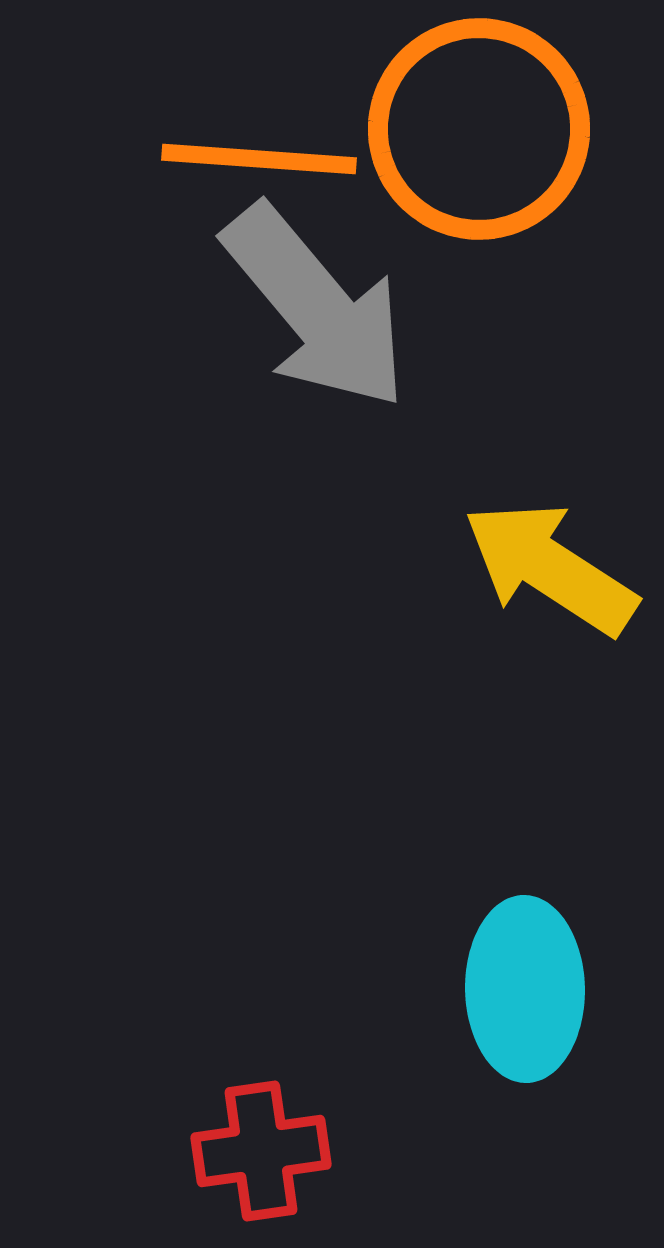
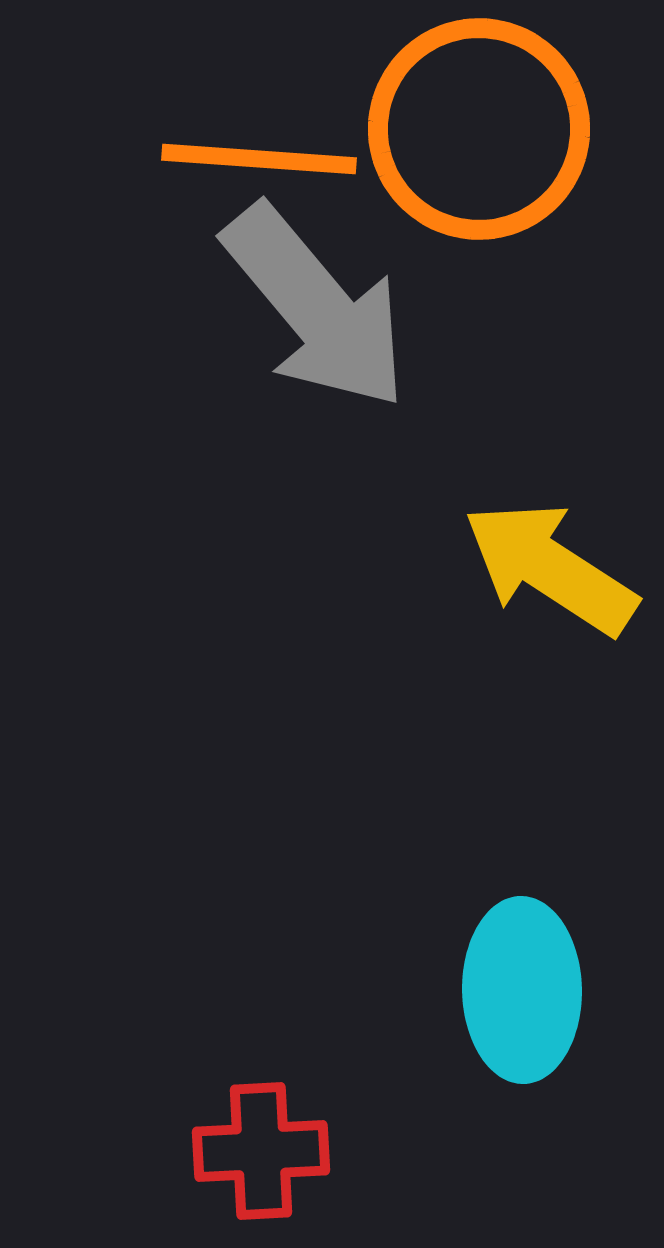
cyan ellipse: moved 3 px left, 1 px down
red cross: rotated 5 degrees clockwise
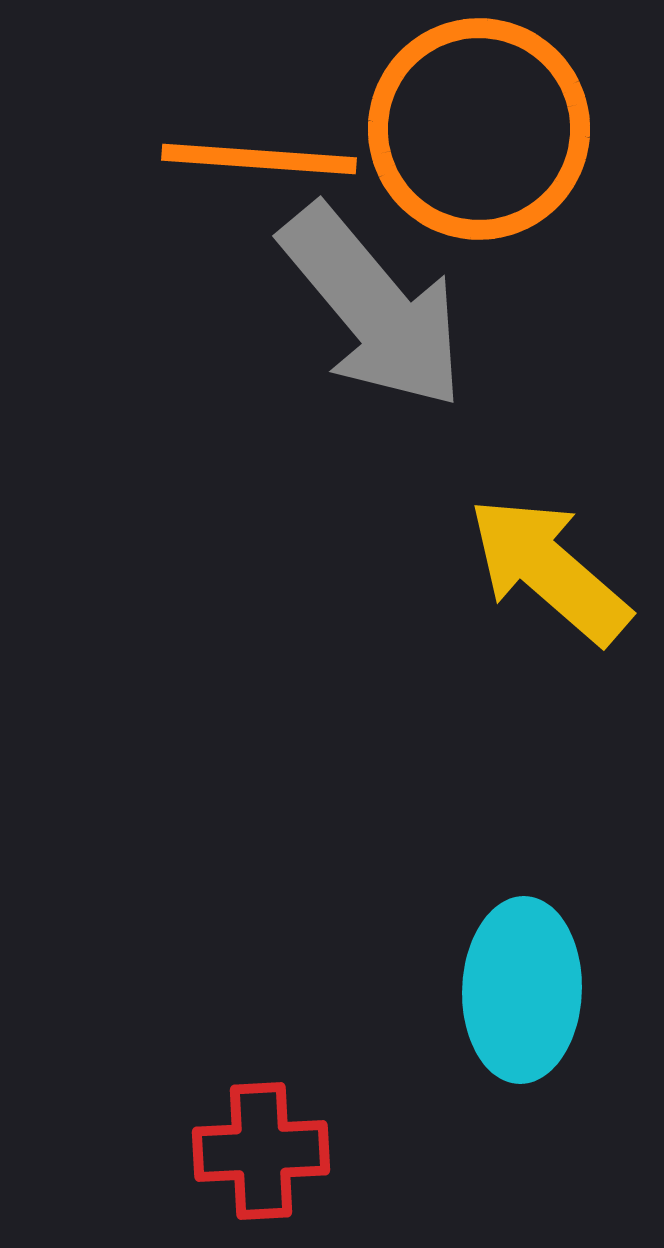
gray arrow: moved 57 px right
yellow arrow: moved 1 px left, 2 px down; rotated 8 degrees clockwise
cyan ellipse: rotated 3 degrees clockwise
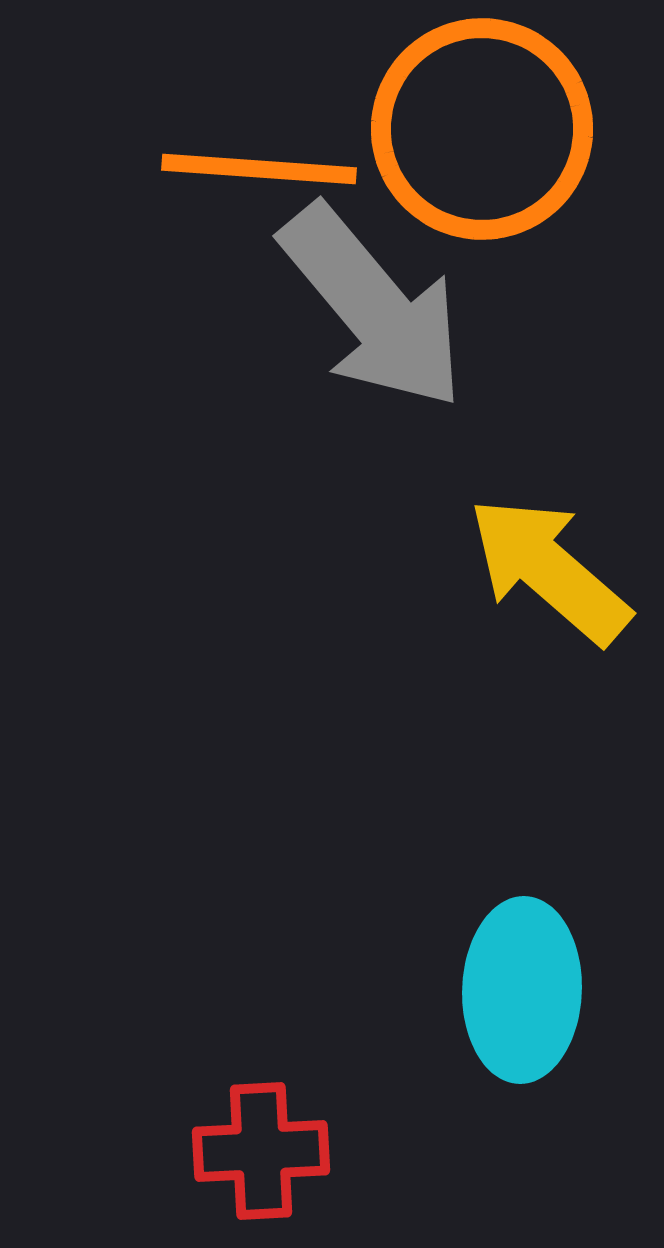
orange circle: moved 3 px right
orange line: moved 10 px down
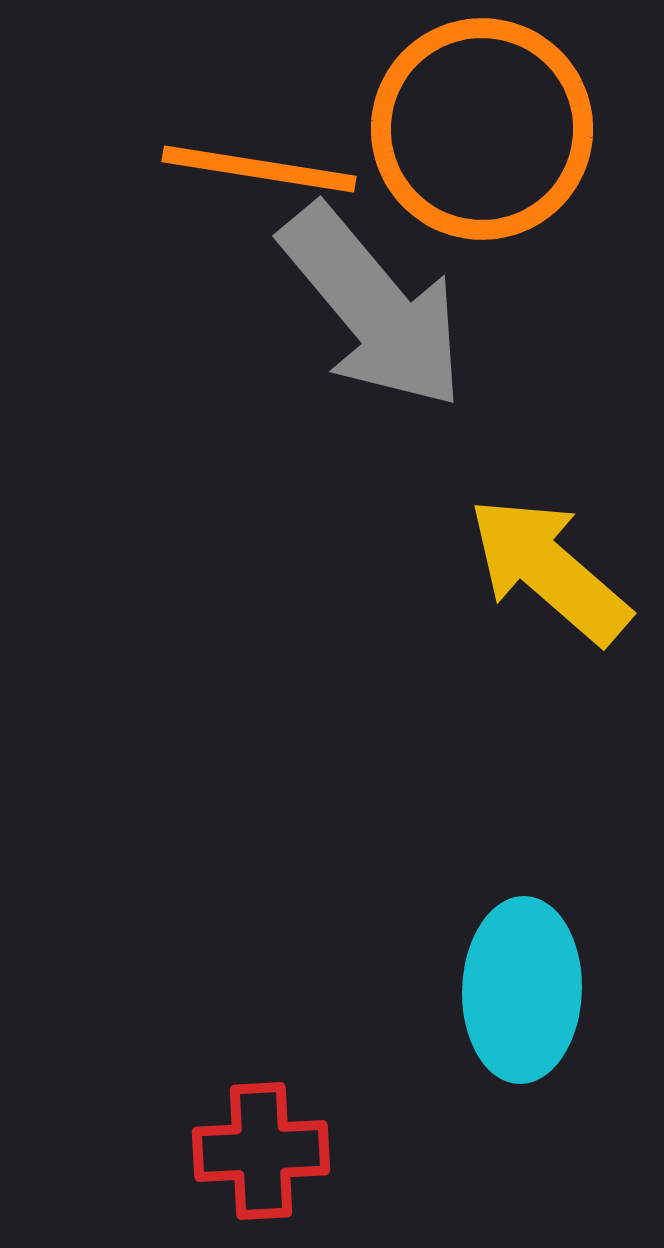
orange line: rotated 5 degrees clockwise
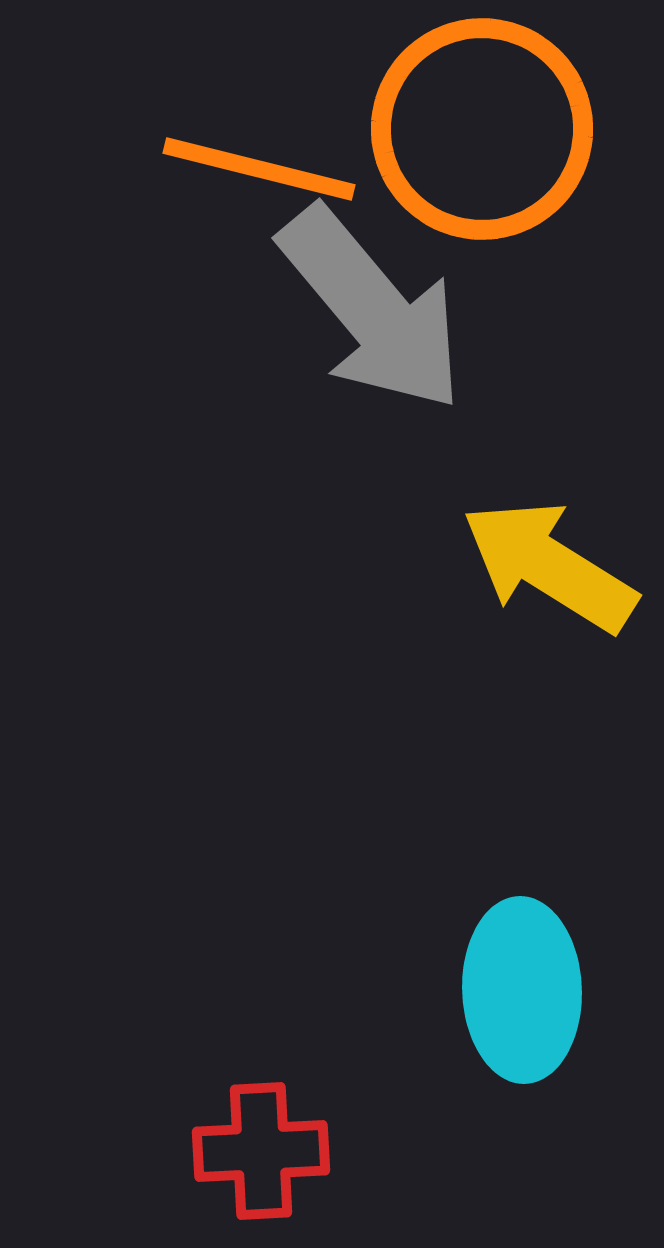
orange line: rotated 5 degrees clockwise
gray arrow: moved 1 px left, 2 px down
yellow arrow: moved 4 px up; rotated 9 degrees counterclockwise
cyan ellipse: rotated 4 degrees counterclockwise
